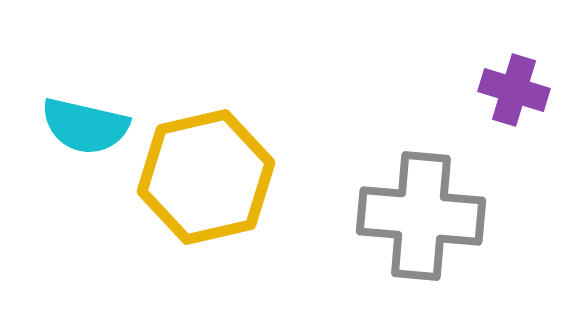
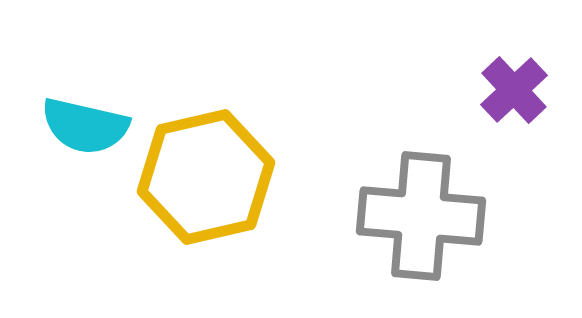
purple cross: rotated 30 degrees clockwise
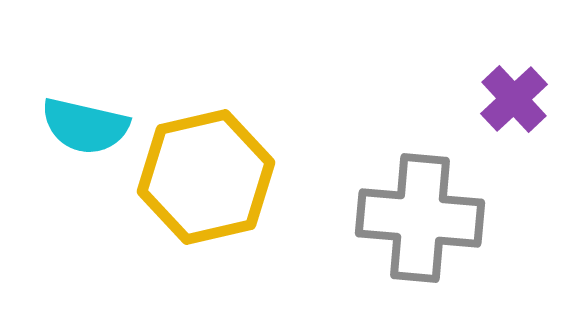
purple cross: moved 9 px down
gray cross: moved 1 px left, 2 px down
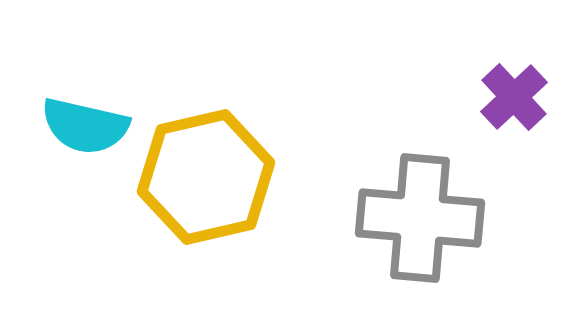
purple cross: moved 2 px up
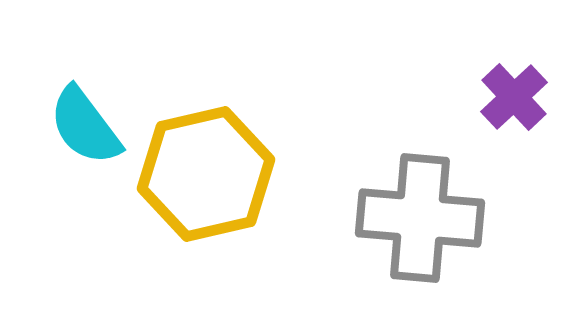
cyan semicircle: rotated 40 degrees clockwise
yellow hexagon: moved 3 px up
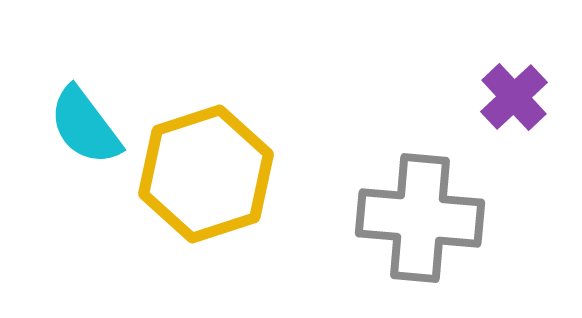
yellow hexagon: rotated 5 degrees counterclockwise
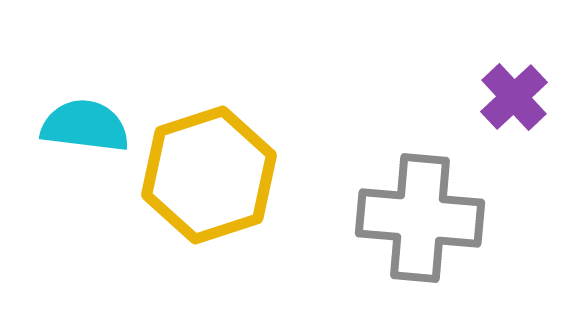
cyan semicircle: rotated 134 degrees clockwise
yellow hexagon: moved 3 px right, 1 px down
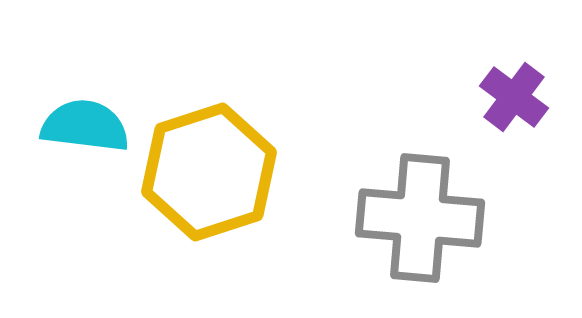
purple cross: rotated 10 degrees counterclockwise
yellow hexagon: moved 3 px up
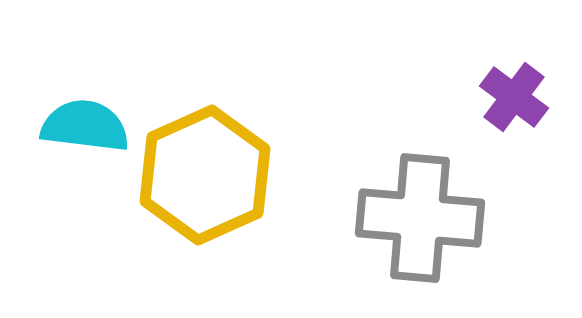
yellow hexagon: moved 4 px left, 3 px down; rotated 6 degrees counterclockwise
